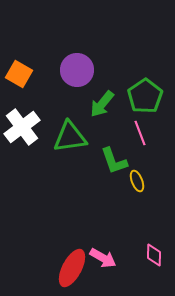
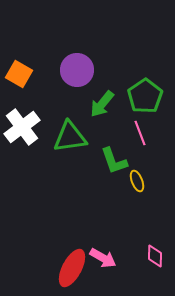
pink diamond: moved 1 px right, 1 px down
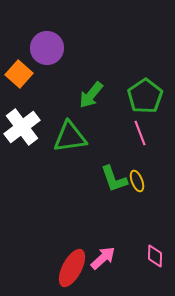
purple circle: moved 30 px left, 22 px up
orange square: rotated 12 degrees clockwise
green arrow: moved 11 px left, 9 px up
green L-shape: moved 18 px down
pink arrow: rotated 72 degrees counterclockwise
